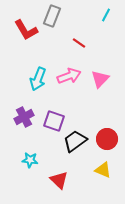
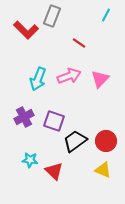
red L-shape: rotated 15 degrees counterclockwise
red circle: moved 1 px left, 2 px down
red triangle: moved 5 px left, 9 px up
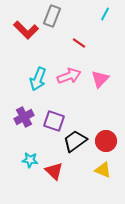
cyan line: moved 1 px left, 1 px up
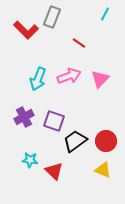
gray rectangle: moved 1 px down
